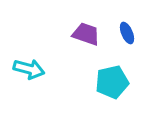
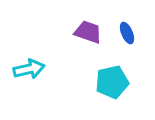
purple trapezoid: moved 2 px right, 2 px up
cyan arrow: rotated 28 degrees counterclockwise
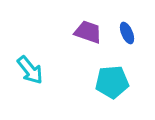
cyan arrow: moved 1 px right, 1 px down; rotated 64 degrees clockwise
cyan pentagon: rotated 8 degrees clockwise
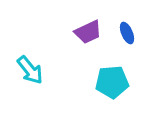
purple trapezoid: rotated 136 degrees clockwise
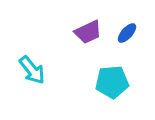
blue ellipse: rotated 65 degrees clockwise
cyan arrow: moved 2 px right
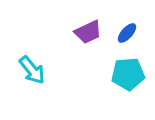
cyan pentagon: moved 16 px right, 8 px up
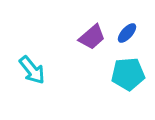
purple trapezoid: moved 4 px right, 5 px down; rotated 16 degrees counterclockwise
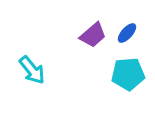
purple trapezoid: moved 1 px right, 2 px up
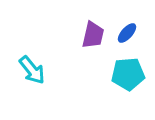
purple trapezoid: rotated 36 degrees counterclockwise
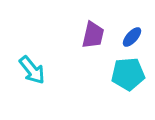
blue ellipse: moved 5 px right, 4 px down
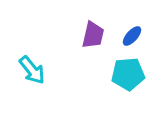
blue ellipse: moved 1 px up
